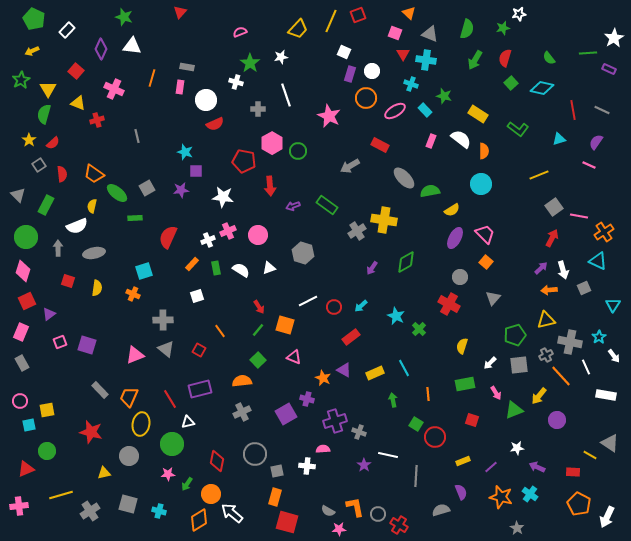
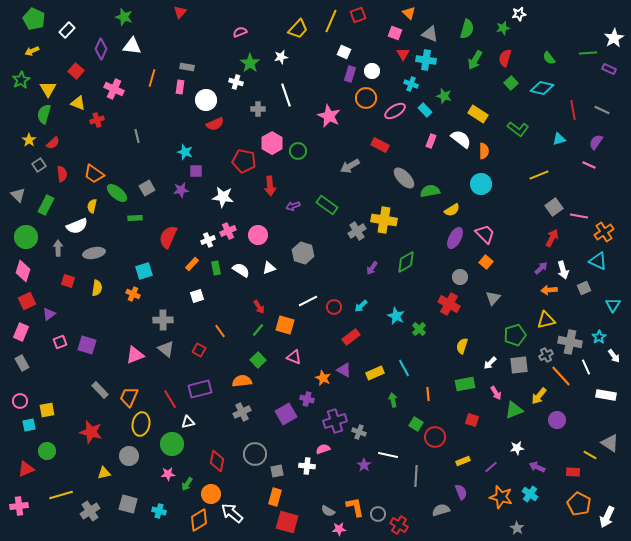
pink semicircle at (323, 449): rotated 16 degrees counterclockwise
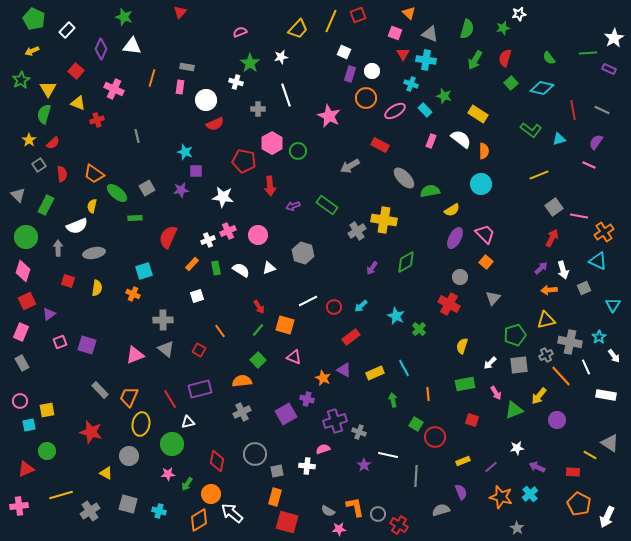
green L-shape at (518, 129): moved 13 px right, 1 px down
yellow triangle at (104, 473): moved 2 px right; rotated 40 degrees clockwise
cyan cross at (530, 494): rotated 14 degrees clockwise
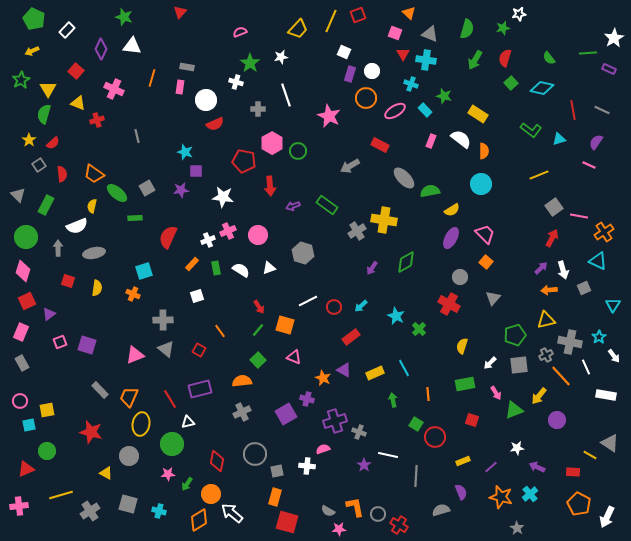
purple ellipse at (455, 238): moved 4 px left
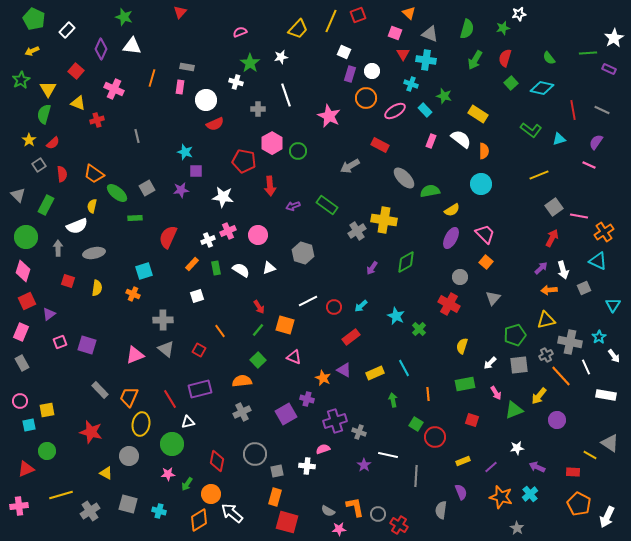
gray semicircle at (441, 510): rotated 66 degrees counterclockwise
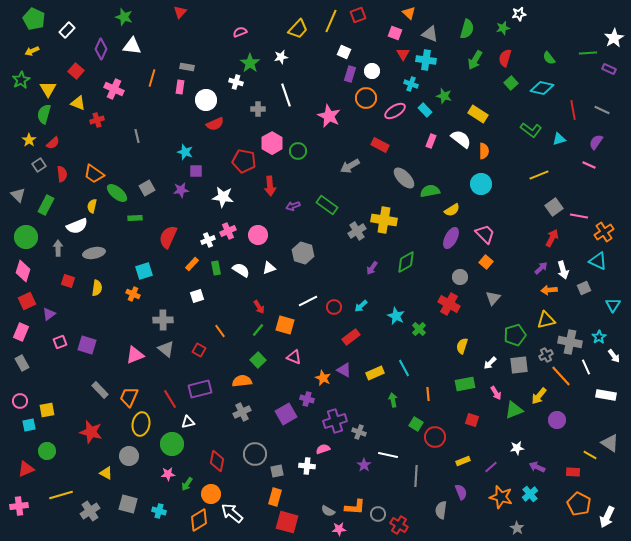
orange L-shape at (355, 507): rotated 105 degrees clockwise
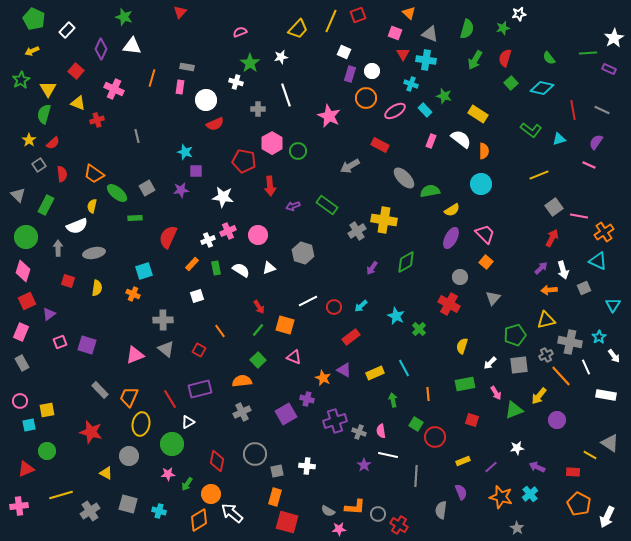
white triangle at (188, 422): rotated 16 degrees counterclockwise
pink semicircle at (323, 449): moved 58 px right, 18 px up; rotated 80 degrees counterclockwise
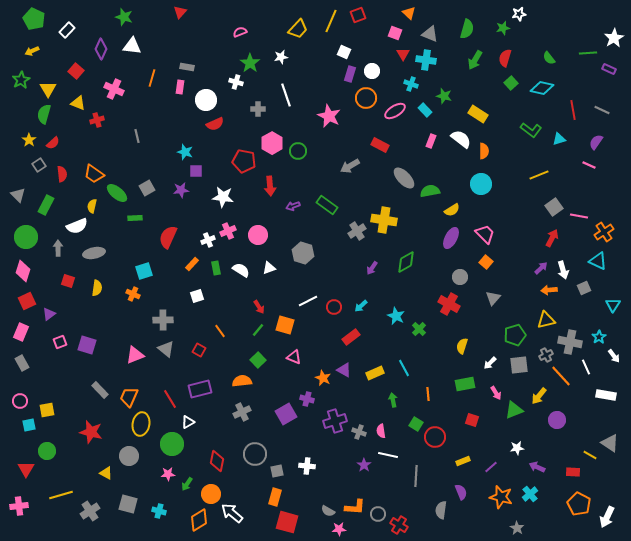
red triangle at (26, 469): rotated 36 degrees counterclockwise
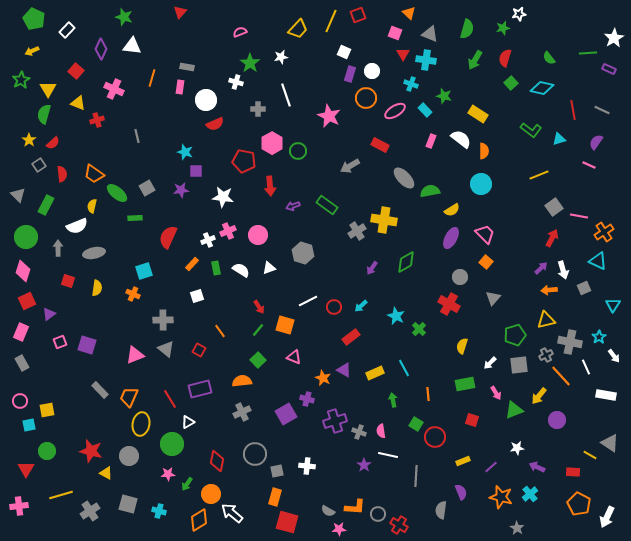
red star at (91, 432): moved 19 px down
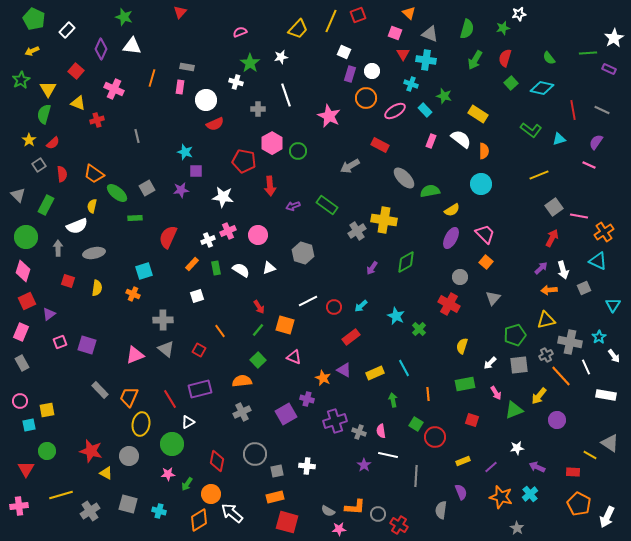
orange rectangle at (275, 497): rotated 60 degrees clockwise
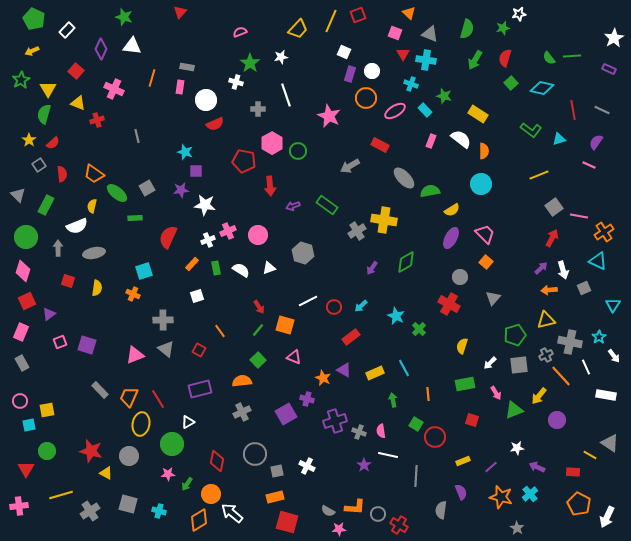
green line at (588, 53): moved 16 px left, 3 px down
white star at (223, 197): moved 18 px left, 8 px down
red line at (170, 399): moved 12 px left
white cross at (307, 466): rotated 21 degrees clockwise
